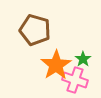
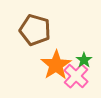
green star: moved 1 px right, 1 px down
pink cross: moved 1 px right, 4 px up; rotated 25 degrees clockwise
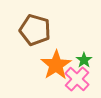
pink cross: moved 1 px right, 3 px down
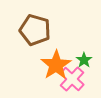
pink cross: moved 5 px left
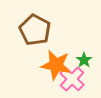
brown pentagon: rotated 12 degrees clockwise
orange star: rotated 28 degrees counterclockwise
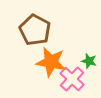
green star: moved 5 px right, 1 px down; rotated 21 degrees counterclockwise
orange star: moved 5 px left, 3 px up
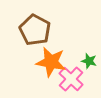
pink cross: moved 1 px left
